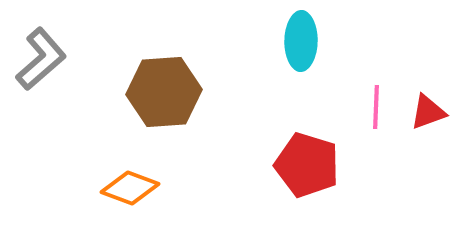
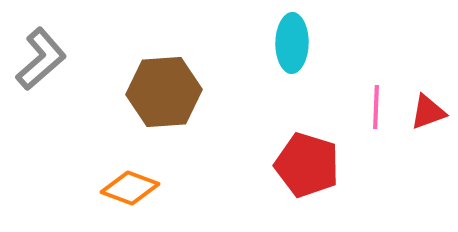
cyan ellipse: moved 9 px left, 2 px down
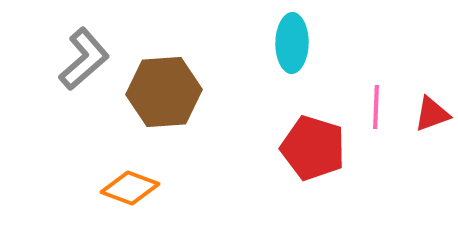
gray L-shape: moved 43 px right
red triangle: moved 4 px right, 2 px down
red pentagon: moved 6 px right, 17 px up
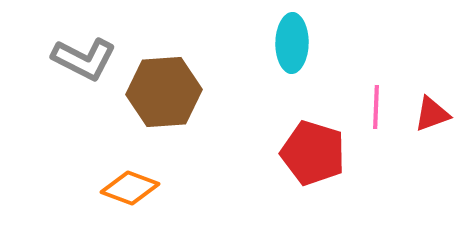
gray L-shape: rotated 68 degrees clockwise
red pentagon: moved 5 px down
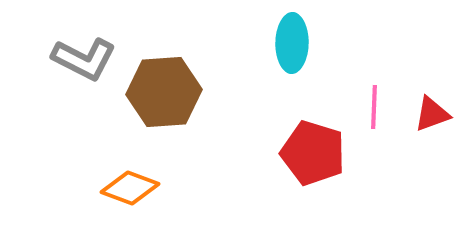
pink line: moved 2 px left
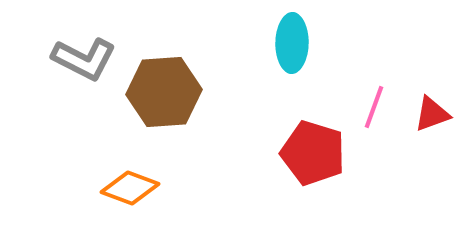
pink line: rotated 18 degrees clockwise
